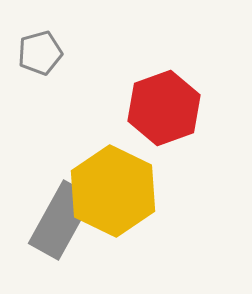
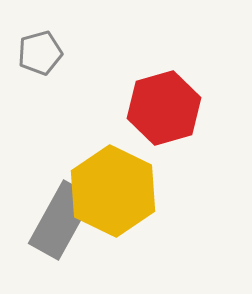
red hexagon: rotated 4 degrees clockwise
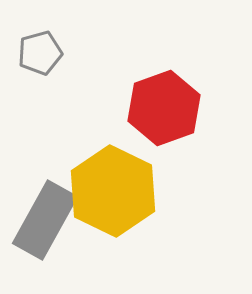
red hexagon: rotated 4 degrees counterclockwise
gray rectangle: moved 16 px left
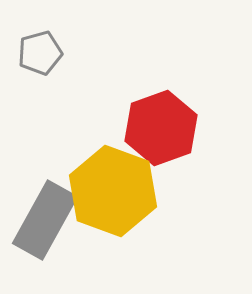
red hexagon: moved 3 px left, 20 px down
yellow hexagon: rotated 6 degrees counterclockwise
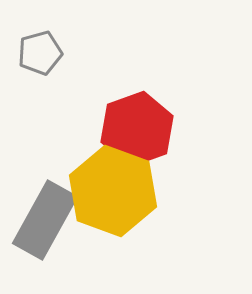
red hexagon: moved 24 px left, 1 px down
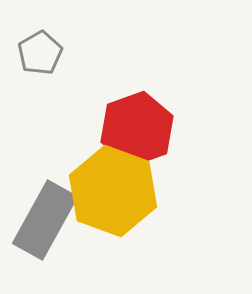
gray pentagon: rotated 15 degrees counterclockwise
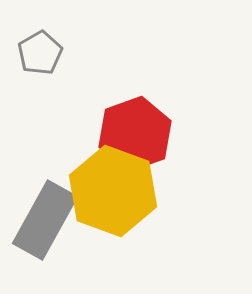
red hexagon: moved 2 px left, 5 px down
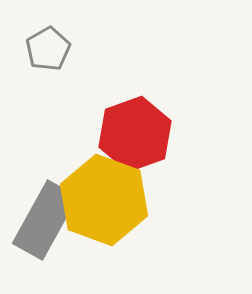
gray pentagon: moved 8 px right, 4 px up
yellow hexagon: moved 9 px left, 9 px down
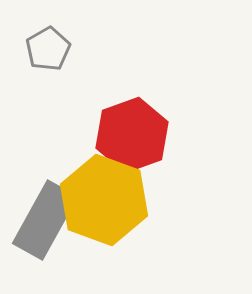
red hexagon: moved 3 px left, 1 px down
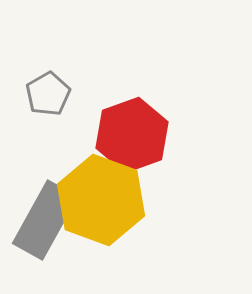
gray pentagon: moved 45 px down
yellow hexagon: moved 3 px left
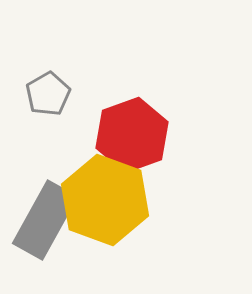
yellow hexagon: moved 4 px right
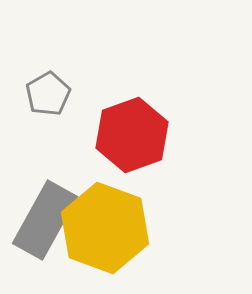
yellow hexagon: moved 28 px down
